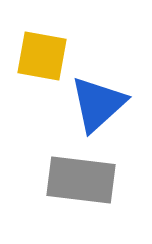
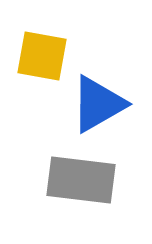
blue triangle: rotated 12 degrees clockwise
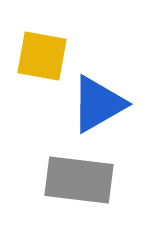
gray rectangle: moved 2 px left
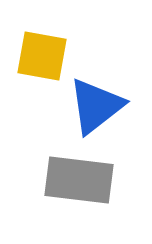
blue triangle: moved 2 px left, 2 px down; rotated 8 degrees counterclockwise
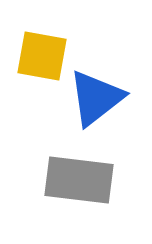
blue triangle: moved 8 px up
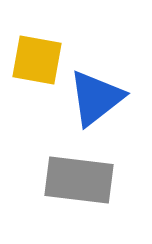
yellow square: moved 5 px left, 4 px down
